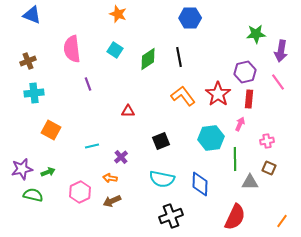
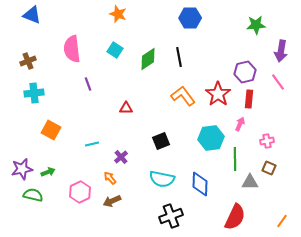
green star: moved 9 px up
red triangle: moved 2 px left, 3 px up
cyan line: moved 2 px up
orange arrow: rotated 40 degrees clockwise
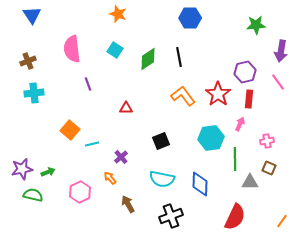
blue triangle: rotated 36 degrees clockwise
orange square: moved 19 px right; rotated 12 degrees clockwise
brown arrow: moved 16 px right, 3 px down; rotated 84 degrees clockwise
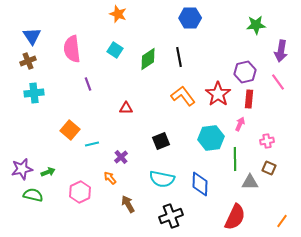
blue triangle: moved 21 px down
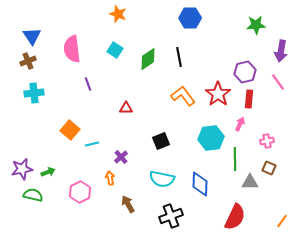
orange arrow: rotated 32 degrees clockwise
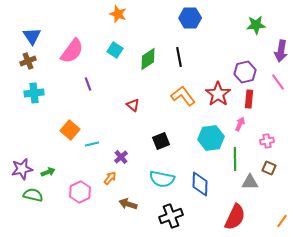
pink semicircle: moved 2 px down; rotated 136 degrees counterclockwise
red triangle: moved 7 px right, 3 px up; rotated 40 degrees clockwise
orange arrow: rotated 48 degrees clockwise
brown arrow: rotated 42 degrees counterclockwise
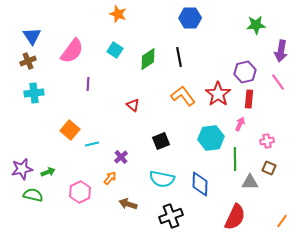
purple line: rotated 24 degrees clockwise
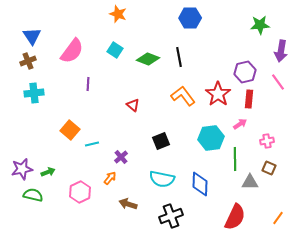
green star: moved 4 px right
green diamond: rotated 55 degrees clockwise
pink arrow: rotated 32 degrees clockwise
orange line: moved 4 px left, 3 px up
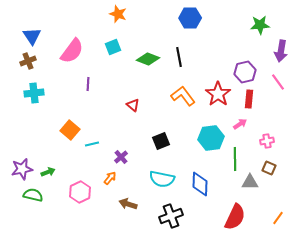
cyan square: moved 2 px left, 3 px up; rotated 35 degrees clockwise
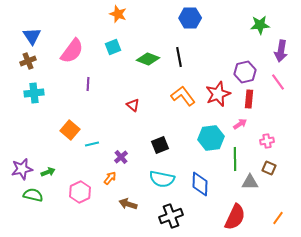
red star: rotated 15 degrees clockwise
black square: moved 1 px left, 4 px down
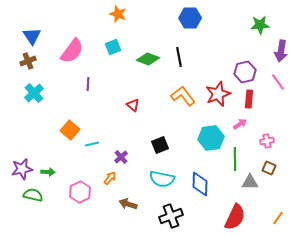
cyan cross: rotated 36 degrees counterclockwise
green arrow: rotated 24 degrees clockwise
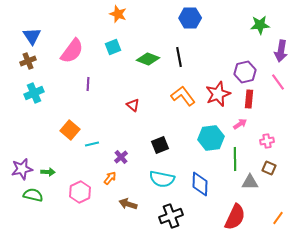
cyan cross: rotated 18 degrees clockwise
